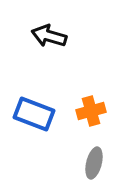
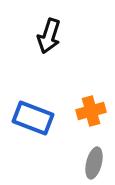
black arrow: rotated 88 degrees counterclockwise
blue rectangle: moved 1 px left, 4 px down
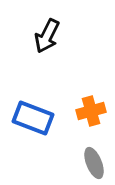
black arrow: moved 2 px left; rotated 8 degrees clockwise
gray ellipse: rotated 36 degrees counterclockwise
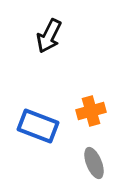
black arrow: moved 2 px right
blue rectangle: moved 5 px right, 8 px down
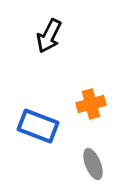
orange cross: moved 7 px up
gray ellipse: moved 1 px left, 1 px down
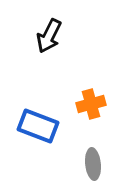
gray ellipse: rotated 16 degrees clockwise
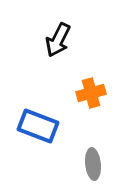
black arrow: moved 9 px right, 4 px down
orange cross: moved 11 px up
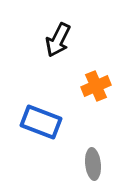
orange cross: moved 5 px right, 7 px up; rotated 8 degrees counterclockwise
blue rectangle: moved 3 px right, 4 px up
